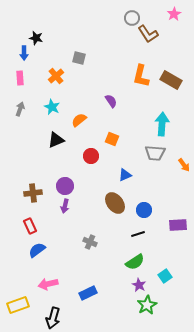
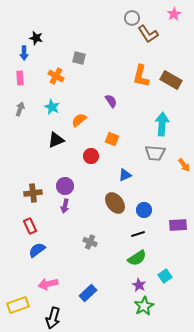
orange cross: rotated 21 degrees counterclockwise
green semicircle: moved 2 px right, 4 px up
blue rectangle: rotated 18 degrees counterclockwise
green star: moved 3 px left, 1 px down
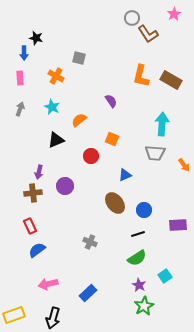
purple arrow: moved 26 px left, 34 px up
yellow rectangle: moved 4 px left, 10 px down
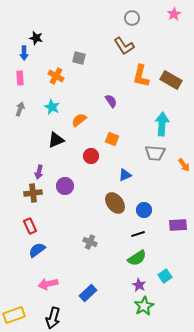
brown L-shape: moved 24 px left, 12 px down
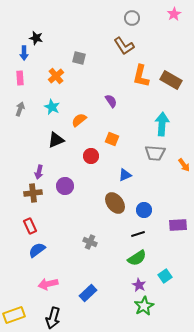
orange cross: rotated 21 degrees clockwise
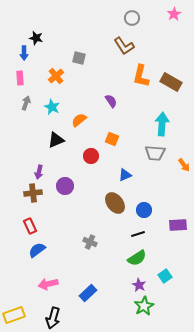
brown rectangle: moved 2 px down
gray arrow: moved 6 px right, 6 px up
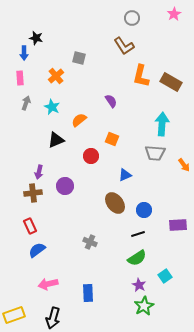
blue rectangle: rotated 48 degrees counterclockwise
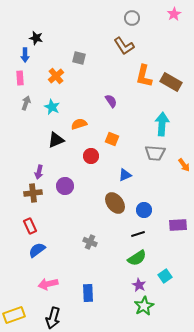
blue arrow: moved 1 px right, 2 px down
orange L-shape: moved 3 px right
orange semicircle: moved 4 px down; rotated 21 degrees clockwise
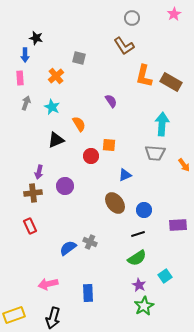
orange semicircle: rotated 77 degrees clockwise
orange square: moved 3 px left, 6 px down; rotated 16 degrees counterclockwise
blue semicircle: moved 31 px right, 2 px up
